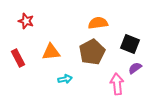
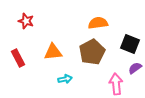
orange triangle: moved 2 px right
pink arrow: moved 1 px left
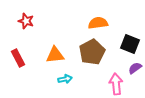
orange triangle: moved 2 px right, 3 px down
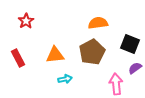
red star: rotated 21 degrees clockwise
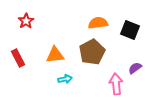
black square: moved 14 px up
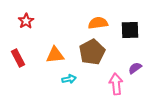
black square: rotated 24 degrees counterclockwise
cyan arrow: moved 4 px right
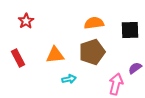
orange semicircle: moved 4 px left
brown pentagon: rotated 10 degrees clockwise
pink arrow: rotated 20 degrees clockwise
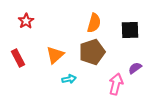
orange semicircle: rotated 114 degrees clockwise
orange triangle: rotated 36 degrees counterclockwise
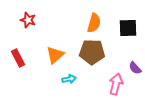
red star: moved 2 px right, 1 px up; rotated 21 degrees counterclockwise
black square: moved 2 px left, 2 px up
brown pentagon: rotated 20 degrees clockwise
purple semicircle: rotated 96 degrees counterclockwise
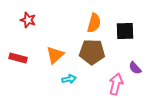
black square: moved 3 px left, 3 px down
red rectangle: rotated 48 degrees counterclockwise
